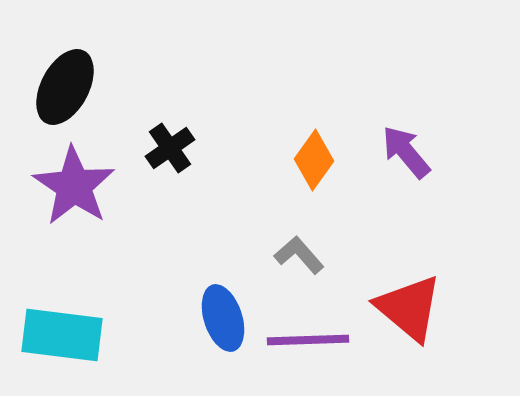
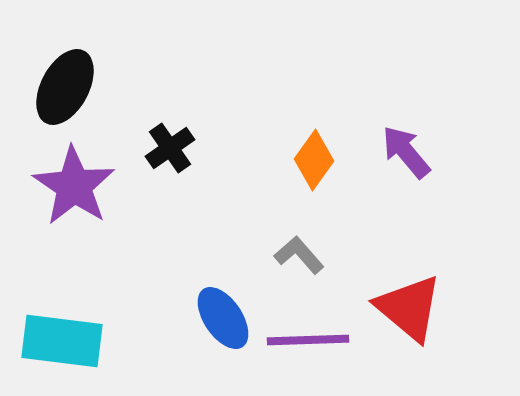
blue ellipse: rotated 16 degrees counterclockwise
cyan rectangle: moved 6 px down
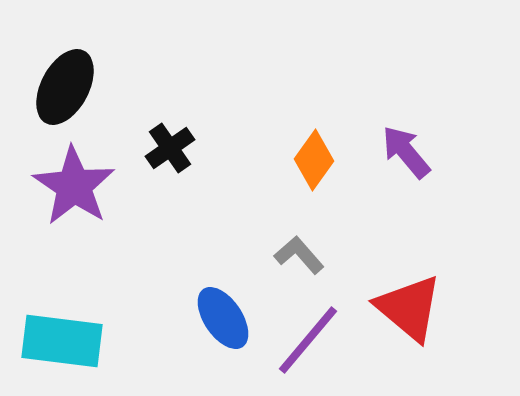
purple line: rotated 48 degrees counterclockwise
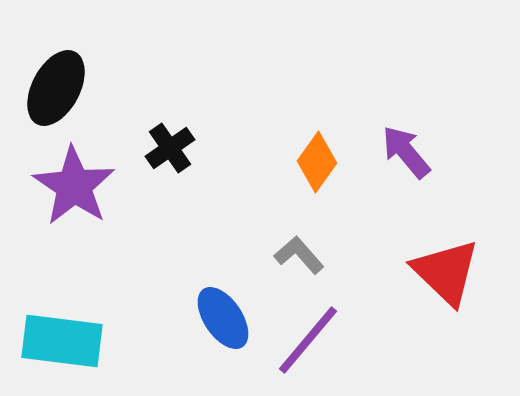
black ellipse: moved 9 px left, 1 px down
orange diamond: moved 3 px right, 2 px down
red triangle: moved 37 px right, 36 px up; rotated 4 degrees clockwise
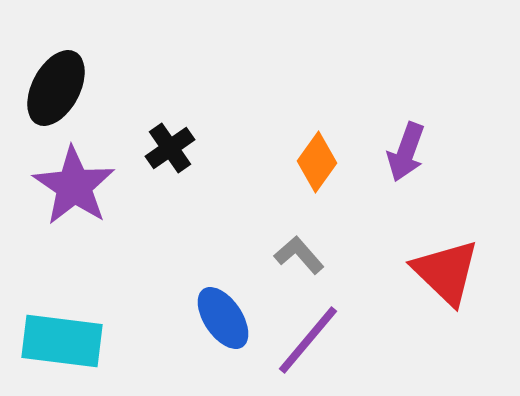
purple arrow: rotated 120 degrees counterclockwise
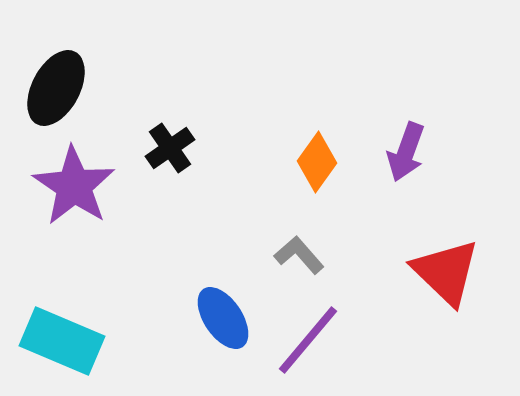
cyan rectangle: rotated 16 degrees clockwise
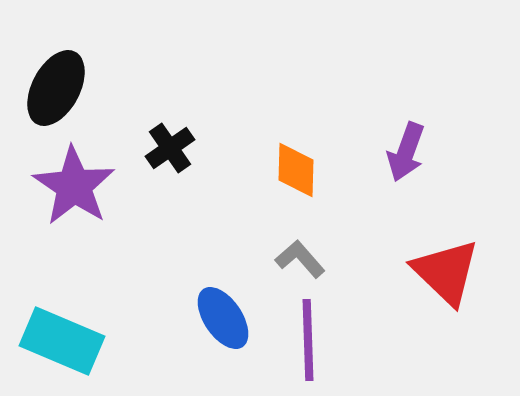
orange diamond: moved 21 px left, 8 px down; rotated 34 degrees counterclockwise
gray L-shape: moved 1 px right, 4 px down
purple line: rotated 42 degrees counterclockwise
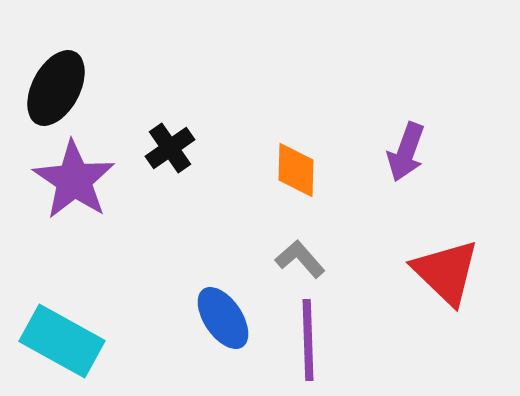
purple star: moved 6 px up
cyan rectangle: rotated 6 degrees clockwise
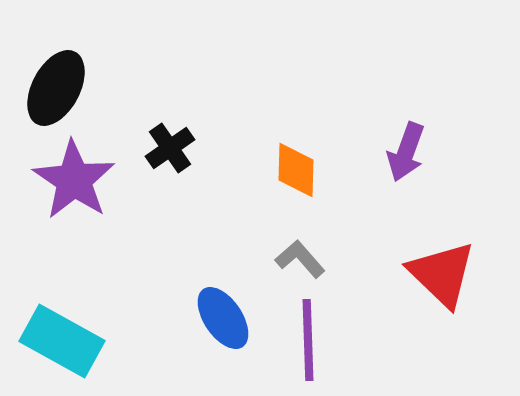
red triangle: moved 4 px left, 2 px down
